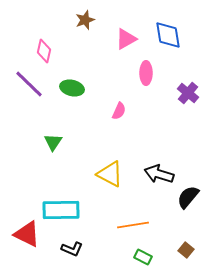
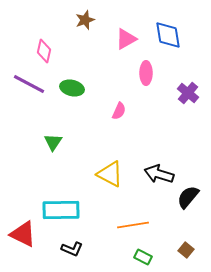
purple line: rotated 16 degrees counterclockwise
red triangle: moved 4 px left
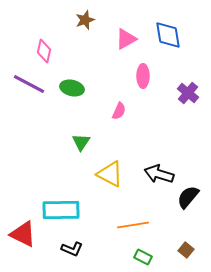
pink ellipse: moved 3 px left, 3 px down
green triangle: moved 28 px right
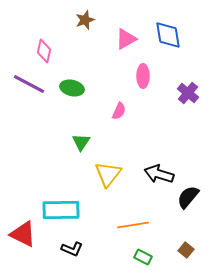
yellow triangle: moved 2 px left; rotated 40 degrees clockwise
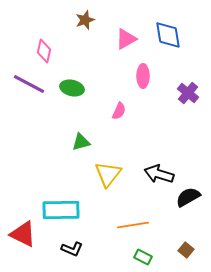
green triangle: rotated 42 degrees clockwise
black semicircle: rotated 20 degrees clockwise
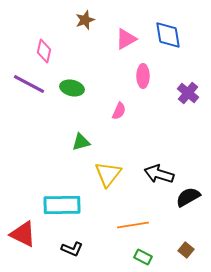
cyan rectangle: moved 1 px right, 5 px up
